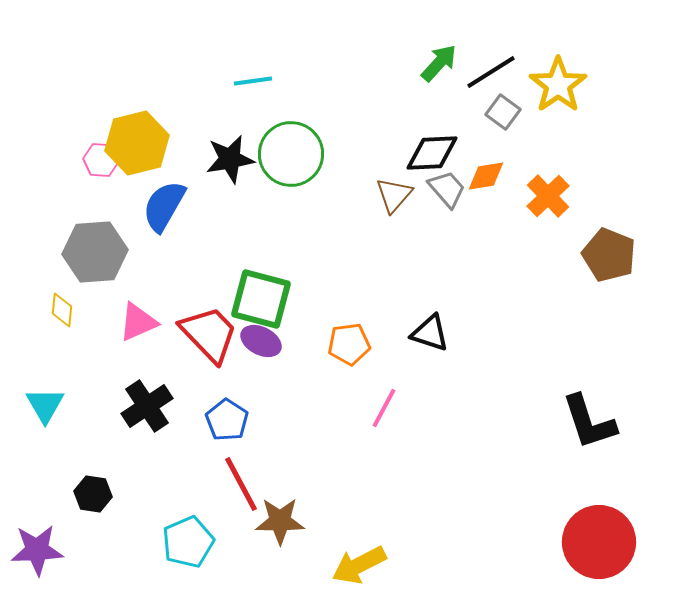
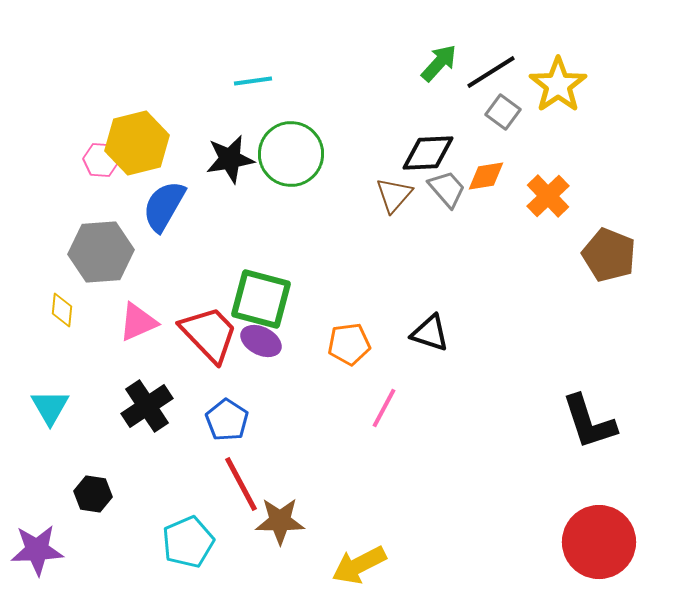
black diamond: moved 4 px left
gray hexagon: moved 6 px right
cyan triangle: moved 5 px right, 2 px down
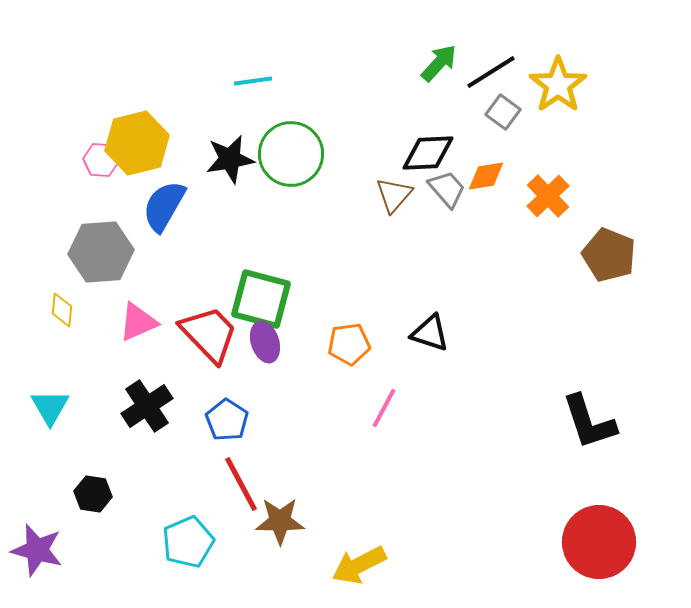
purple ellipse: moved 4 px right, 1 px down; rotated 45 degrees clockwise
purple star: rotated 18 degrees clockwise
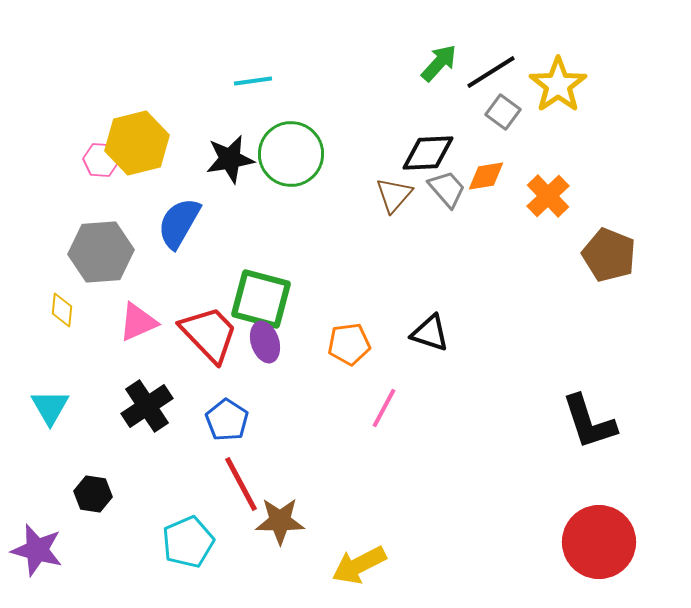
blue semicircle: moved 15 px right, 17 px down
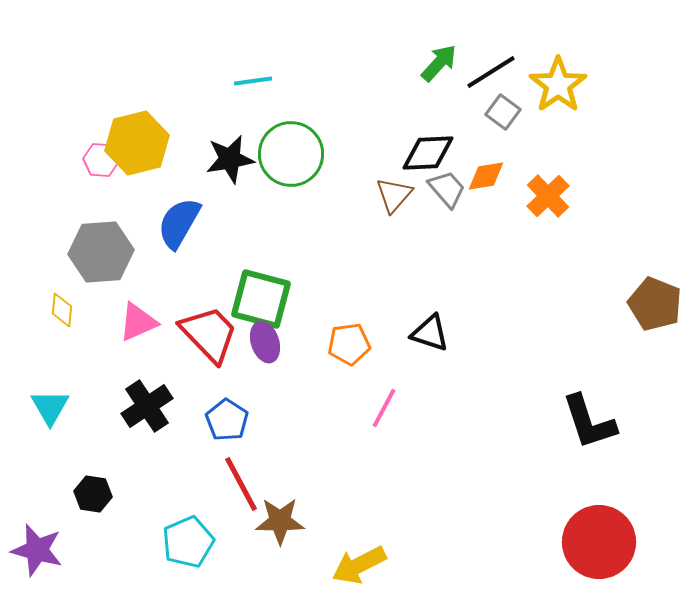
brown pentagon: moved 46 px right, 49 px down
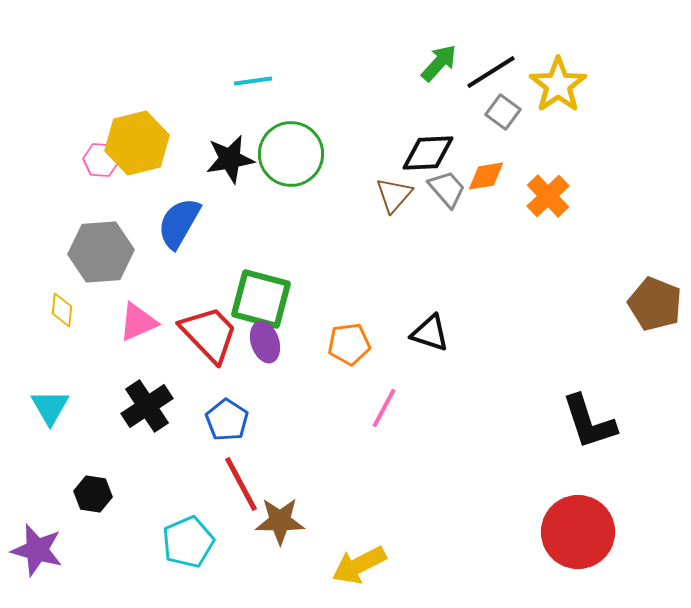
red circle: moved 21 px left, 10 px up
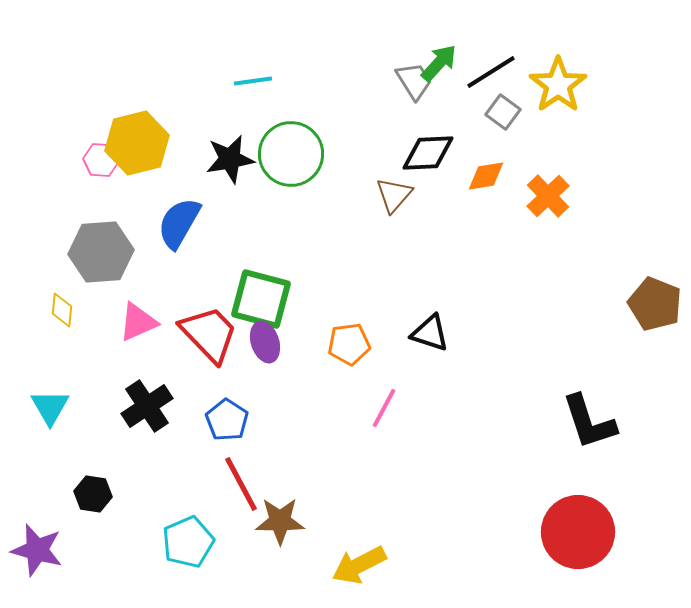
gray trapezoid: moved 33 px left, 108 px up; rotated 9 degrees clockwise
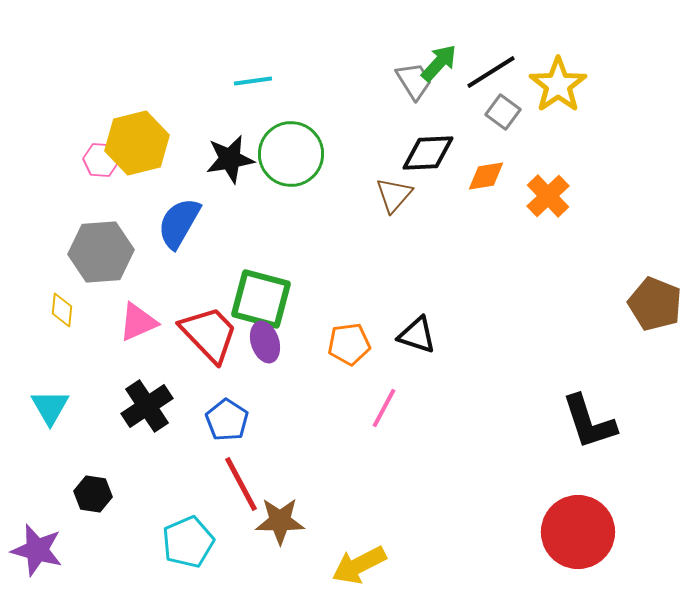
black triangle: moved 13 px left, 2 px down
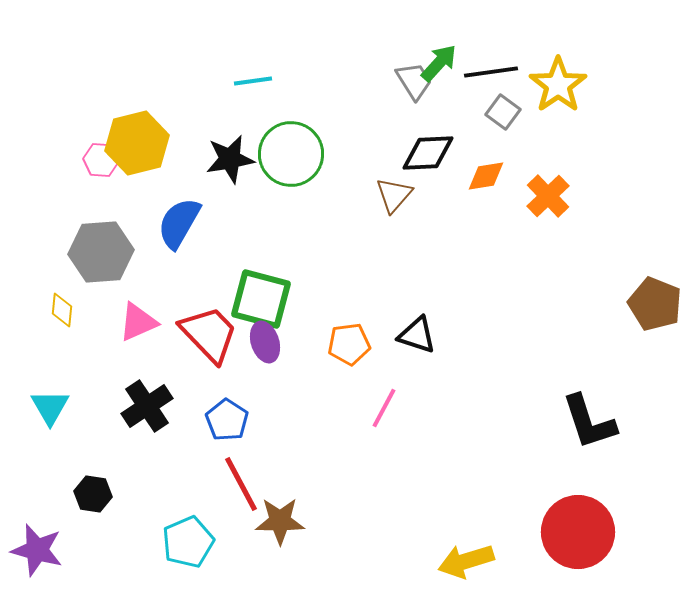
black line: rotated 24 degrees clockwise
yellow arrow: moved 107 px right, 4 px up; rotated 10 degrees clockwise
